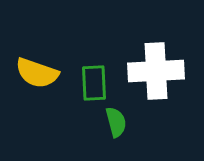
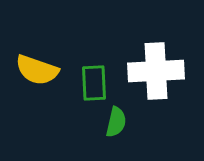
yellow semicircle: moved 3 px up
green semicircle: rotated 28 degrees clockwise
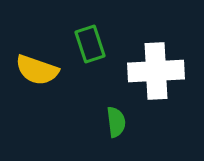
green rectangle: moved 4 px left, 39 px up; rotated 15 degrees counterclockwise
green semicircle: rotated 20 degrees counterclockwise
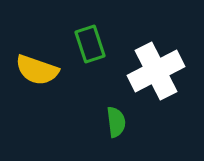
white cross: rotated 24 degrees counterclockwise
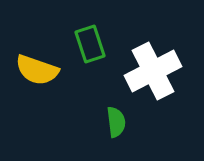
white cross: moved 3 px left
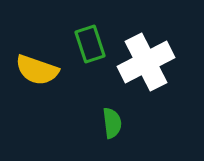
white cross: moved 7 px left, 9 px up
green semicircle: moved 4 px left, 1 px down
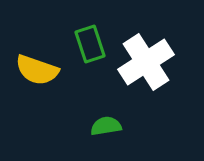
white cross: rotated 6 degrees counterclockwise
green semicircle: moved 6 px left, 3 px down; rotated 92 degrees counterclockwise
